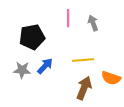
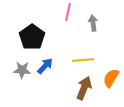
pink line: moved 6 px up; rotated 12 degrees clockwise
gray arrow: rotated 14 degrees clockwise
black pentagon: rotated 25 degrees counterclockwise
orange semicircle: rotated 102 degrees clockwise
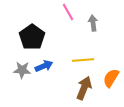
pink line: rotated 42 degrees counterclockwise
blue arrow: moved 1 px left; rotated 24 degrees clockwise
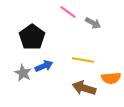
pink line: rotated 24 degrees counterclockwise
gray arrow: rotated 126 degrees clockwise
yellow line: rotated 15 degrees clockwise
gray star: moved 1 px right, 3 px down; rotated 24 degrees clockwise
orange semicircle: rotated 126 degrees counterclockwise
brown arrow: rotated 95 degrees counterclockwise
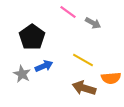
yellow line: rotated 20 degrees clockwise
gray star: moved 1 px left, 1 px down
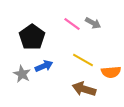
pink line: moved 4 px right, 12 px down
orange semicircle: moved 6 px up
brown arrow: moved 1 px down
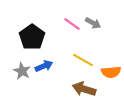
gray star: moved 3 px up
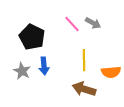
pink line: rotated 12 degrees clockwise
black pentagon: rotated 10 degrees counterclockwise
yellow line: moved 1 px right; rotated 60 degrees clockwise
blue arrow: rotated 108 degrees clockwise
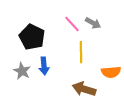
yellow line: moved 3 px left, 8 px up
